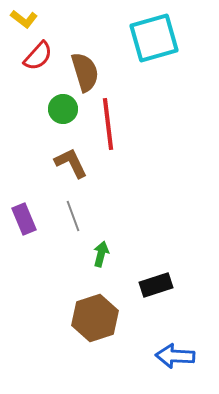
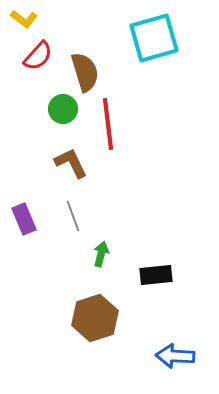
black rectangle: moved 10 px up; rotated 12 degrees clockwise
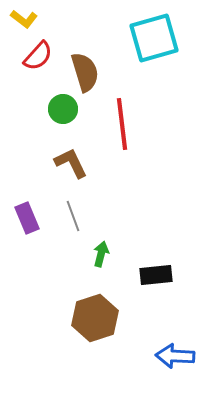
red line: moved 14 px right
purple rectangle: moved 3 px right, 1 px up
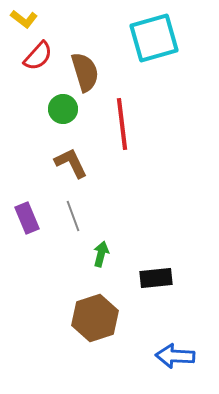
black rectangle: moved 3 px down
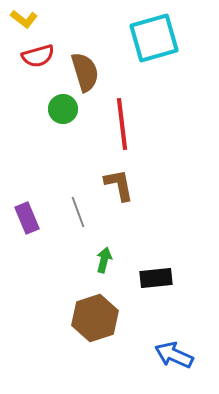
red semicircle: rotated 32 degrees clockwise
brown L-shape: moved 48 px right, 22 px down; rotated 15 degrees clockwise
gray line: moved 5 px right, 4 px up
green arrow: moved 3 px right, 6 px down
blue arrow: moved 1 px left, 1 px up; rotated 21 degrees clockwise
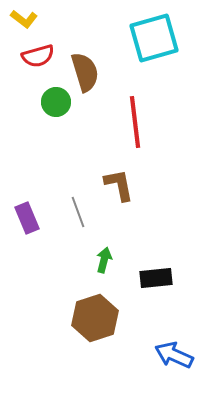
green circle: moved 7 px left, 7 px up
red line: moved 13 px right, 2 px up
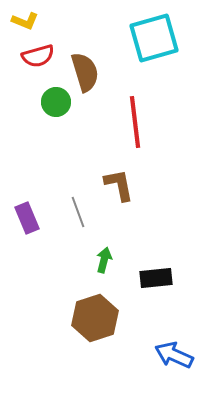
yellow L-shape: moved 1 px right, 2 px down; rotated 16 degrees counterclockwise
